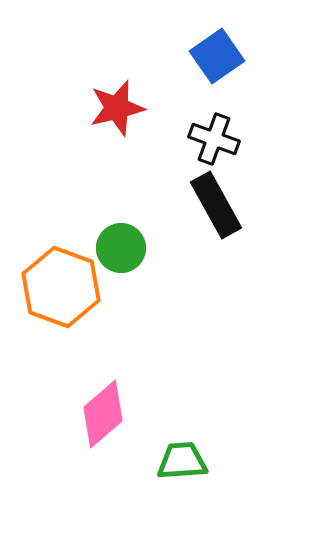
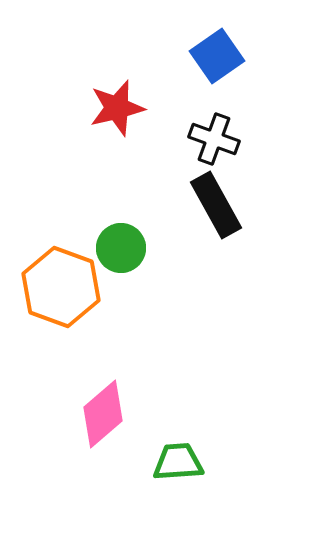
green trapezoid: moved 4 px left, 1 px down
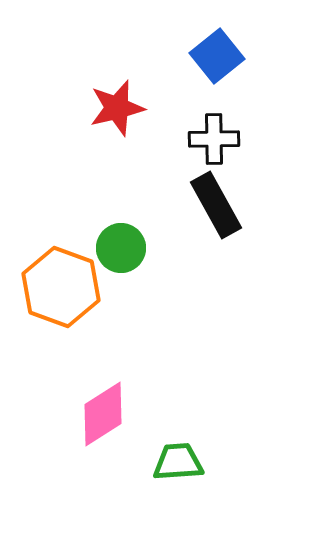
blue square: rotated 4 degrees counterclockwise
black cross: rotated 21 degrees counterclockwise
pink diamond: rotated 8 degrees clockwise
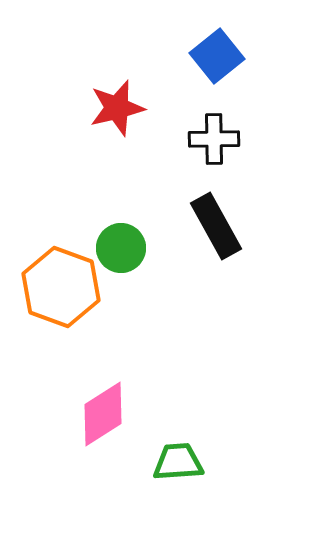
black rectangle: moved 21 px down
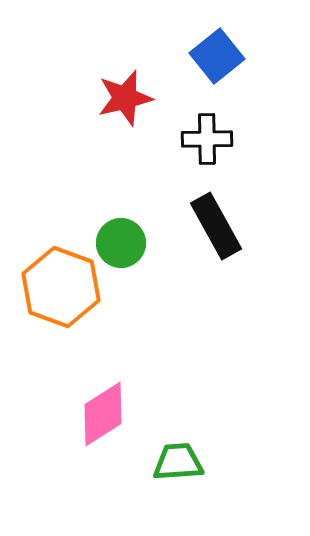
red star: moved 8 px right, 10 px up
black cross: moved 7 px left
green circle: moved 5 px up
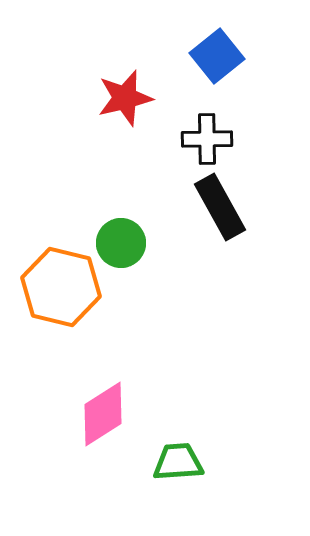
black rectangle: moved 4 px right, 19 px up
orange hexagon: rotated 6 degrees counterclockwise
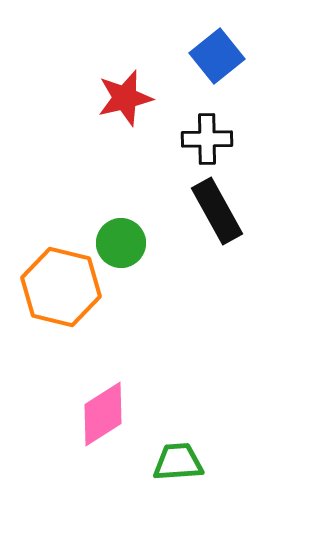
black rectangle: moved 3 px left, 4 px down
